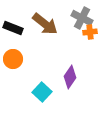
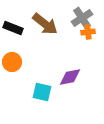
gray cross: rotated 30 degrees clockwise
orange cross: moved 2 px left
orange circle: moved 1 px left, 3 px down
purple diamond: rotated 45 degrees clockwise
cyan square: rotated 30 degrees counterclockwise
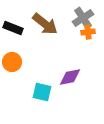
gray cross: moved 1 px right
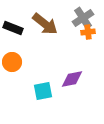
purple diamond: moved 2 px right, 2 px down
cyan square: moved 1 px right, 1 px up; rotated 24 degrees counterclockwise
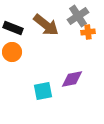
gray cross: moved 5 px left, 2 px up
brown arrow: moved 1 px right, 1 px down
orange circle: moved 10 px up
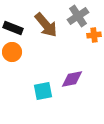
brown arrow: rotated 12 degrees clockwise
orange cross: moved 6 px right, 3 px down
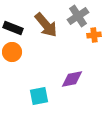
cyan square: moved 4 px left, 5 px down
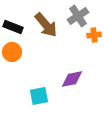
black rectangle: moved 1 px up
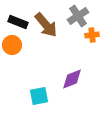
black rectangle: moved 5 px right, 5 px up
orange cross: moved 2 px left
orange circle: moved 7 px up
purple diamond: rotated 10 degrees counterclockwise
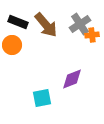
gray cross: moved 2 px right, 8 px down
cyan square: moved 3 px right, 2 px down
